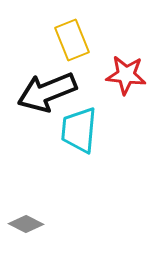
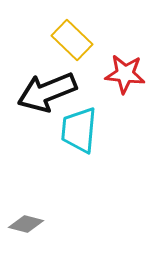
yellow rectangle: rotated 24 degrees counterclockwise
red star: moved 1 px left, 1 px up
gray diamond: rotated 12 degrees counterclockwise
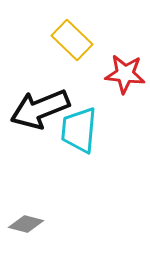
black arrow: moved 7 px left, 17 px down
